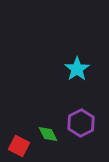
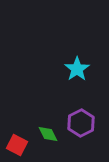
red square: moved 2 px left, 1 px up
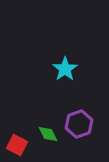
cyan star: moved 12 px left
purple hexagon: moved 2 px left, 1 px down; rotated 8 degrees clockwise
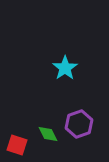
cyan star: moved 1 px up
red square: rotated 10 degrees counterclockwise
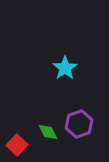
green diamond: moved 2 px up
red square: rotated 25 degrees clockwise
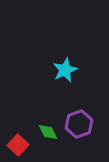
cyan star: moved 2 px down; rotated 10 degrees clockwise
red square: moved 1 px right
